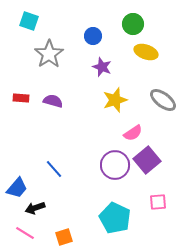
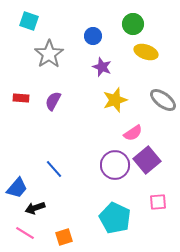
purple semicircle: rotated 78 degrees counterclockwise
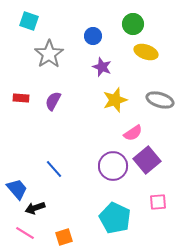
gray ellipse: moved 3 px left; rotated 20 degrees counterclockwise
purple circle: moved 2 px left, 1 px down
blue trapezoid: moved 1 px down; rotated 80 degrees counterclockwise
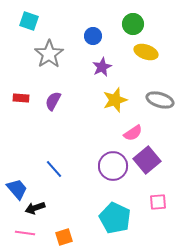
purple star: rotated 24 degrees clockwise
pink line: rotated 24 degrees counterclockwise
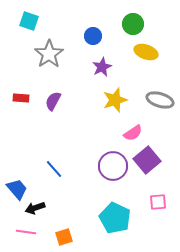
pink line: moved 1 px right, 1 px up
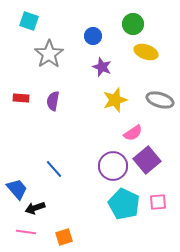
purple star: rotated 24 degrees counterclockwise
purple semicircle: rotated 18 degrees counterclockwise
cyan pentagon: moved 9 px right, 14 px up
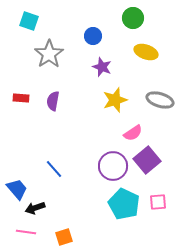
green circle: moved 6 px up
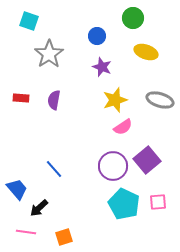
blue circle: moved 4 px right
purple semicircle: moved 1 px right, 1 px up
pink semicircle: moved 10 px left, 6 px up
black arrow: moved 4 px right; rotated 24 degrees counterclockwise
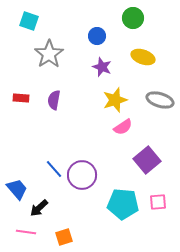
yellow ellipse: moved 3 px left, 5 px down
purple circle: moved 31 px left, 9 px down
cyan pentagon: moved 1 px left; rotated 20 degrees counterclockwise
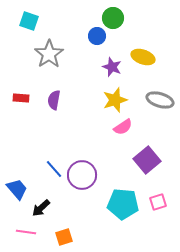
green circle: moved 20 px left
purple star: moved 10 px right
pink square: rotated 12 degrees counterclockwise
black arrow: moved 2 px right
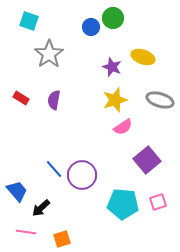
blue circle: moved 6 px left, 9 px up
red rectangle: rotated 28 degrees clockwise
blue trapezoid: moved 2 px down
orange square: moved 2 px left, 2 px down
